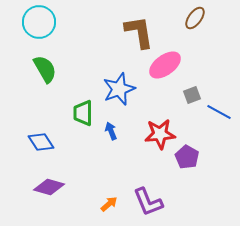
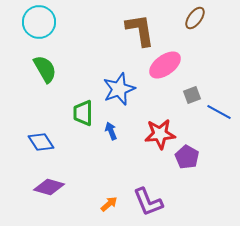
brown L-shape: moved 1 px right, 2 px up
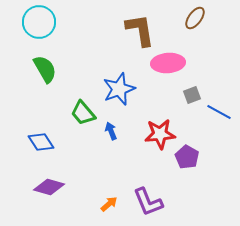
pink ellipse: moved 3 px right, 2 px up; rotated 32 degrees clockwise
green trapezoid: rotated 40 degrees counterclockwise
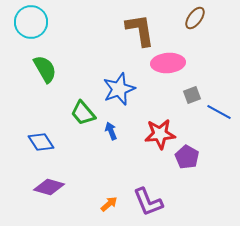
cyan circle: moved 8 px left
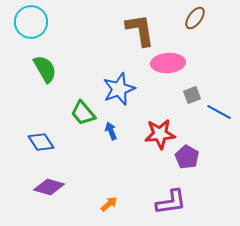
purple L-shape: moved 23 px right; rotated 76 degrees counterclockwise
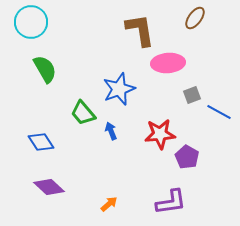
purple diamond: rotated 28 degrees clockwise
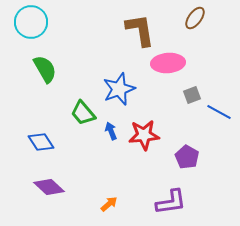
red star: moved 16 px left, 1 px down
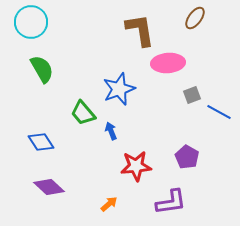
green semicircle: moved 3 px left
red star: moved 8 px left, 31 px down
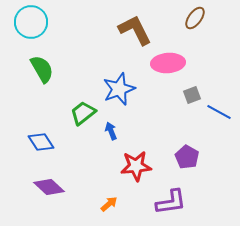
brown L-shape: moved 5 px left; rotated 18 degrees counterclockwise
green trapezoid: rotated 92 degrees clockwise
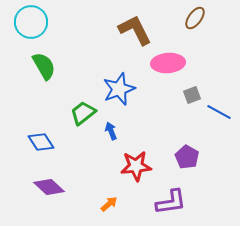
green semicircle: moved 2 px right, 3 px up
